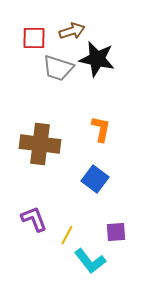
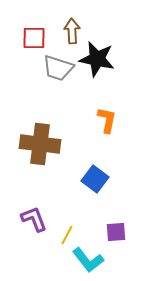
brown arrow: rotated 75 degrees counterclockwise
orange L-shape: moved 6 px right, 9 px up
cyan L-shape: moved 2 px left, 1 px up
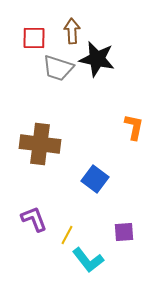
orange L-shape: moved 27 px right, 7 px down
purple square: moved 8 px right
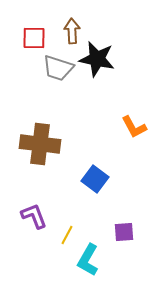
orange L-shape: rotated 140 degrees clockwise
purple L-shape: moved 3 px up
cyan L-shape: rotated 68 degrees clockwise
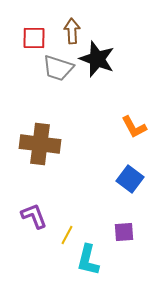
black star: rotated 9 degrees clockwise
blue square: moved 35 px right
cyan L-shape: rotated 16 degrees counterclockwise
